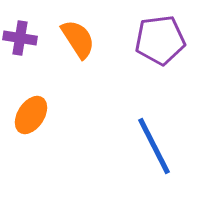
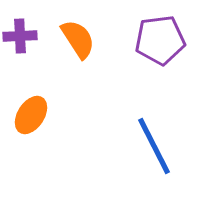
purple cross: moved 2 px up; rotated 12 degrees counterclockwise
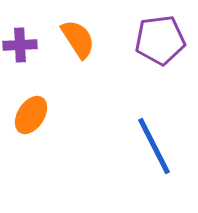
purple cross: moved 9 px down
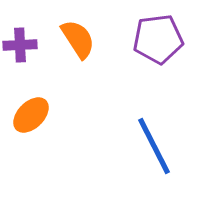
purple pentagon: moved 2 px left, 1 px up
orange ellipse: rotated 12 degrees clockwise
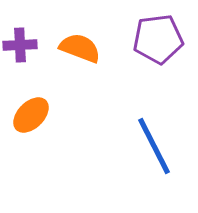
orange semicircle: moved 2 px right, 9 px down; rotated 36 degrees counterclockwise
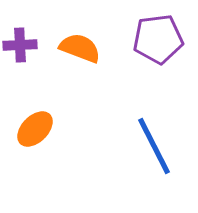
orange ellipse: moved 4 px right, 14 px down
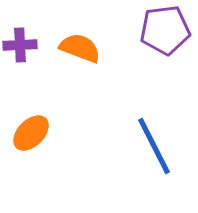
purple pentagon: moved 7 px right, 9 px up
orange ellipse: moved 4 px left, 4 px down
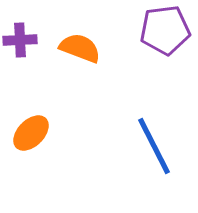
purple cross: moved 5 px up
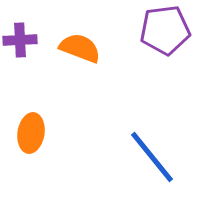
orange ellipse: rotated 36 degrees counterclockwise
blue line: moved 2 px left, 11 px down; rotated 12 degrees counterclockwise
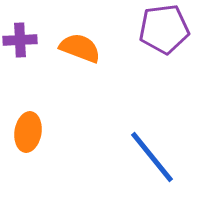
purple pentagon: moved 1 px left, 1 px up
orange ellipse: moved 3 px left, 1 px up
